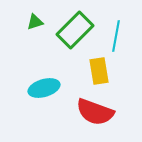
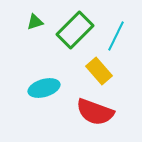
cyan line: rotated 16 degrees clockwise
yellow rectangle: rotated 32 degrees counterclockwise
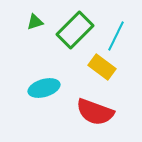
yellow rectangle: moved 3 px right, 4 px up; rotated 12 degrees counterclockwise
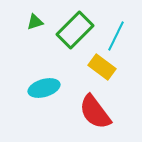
red semicircle: rotated 33 degrees clockwise
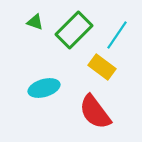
green triangle: rotated 36 degrees clockwise
green rectangle: moved 1 px left
cyan line: moved 1 px right, 1 px up; rotated 8 degrees clockwise
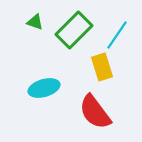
yellow rectangle: rotated 36 degrees clockwise
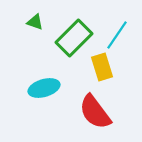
green rectangle: moved 8 px down
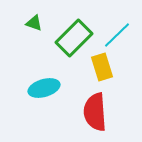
green triangle: moved 1 px left, 1 px down
cyan line: rotated 12 degrees clockwise
red semicircle: rotated 33 degrees clockwise
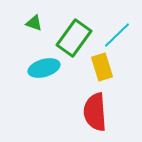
green rectangle: rotated 9 degrees counterclockwise
cyan ellipse: moved 20 px up
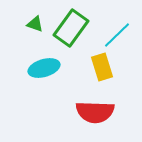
green triangle: moved 1 px right, 1 px down
green rectangle: moved 3 px left, 10 px up
red semicircle: rotated 84 degrees counterclockwise
